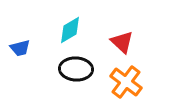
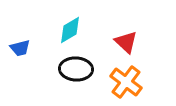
red triangle: moved 4 px right
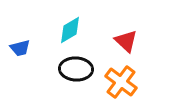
red triangle: moved 1 px up
orange cross: moved 5 px left
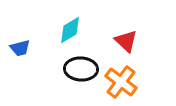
black ellipse: moved 5 px right
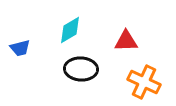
red triangle: rotated 45 degrees counterclockwise
orange cross: moved 23 px right; rotated 12 degrees counterclockwise
